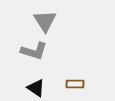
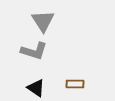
gray triangle: moved 2 px left
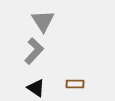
gray L-shape: rotated 64 degrees counterclockwise
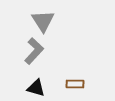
black triangle: rotated 18 degrees counterclockwise
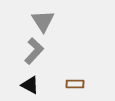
black triangle: moved 6 px left, 3 px up; rotated 12 degrees clockwise
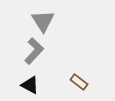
brown rectangle: moved 4 px right, 2 px up; rotated 36 degrees clockwise
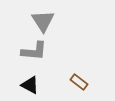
gray L-shape: rotated 52 degrees clockwise
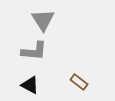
gray triangle: moved 1 px up
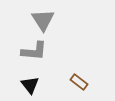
black triangle: rotated 24 degrees clockwise
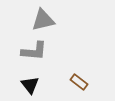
gray triangle: rotated 50 degrees clockwise
